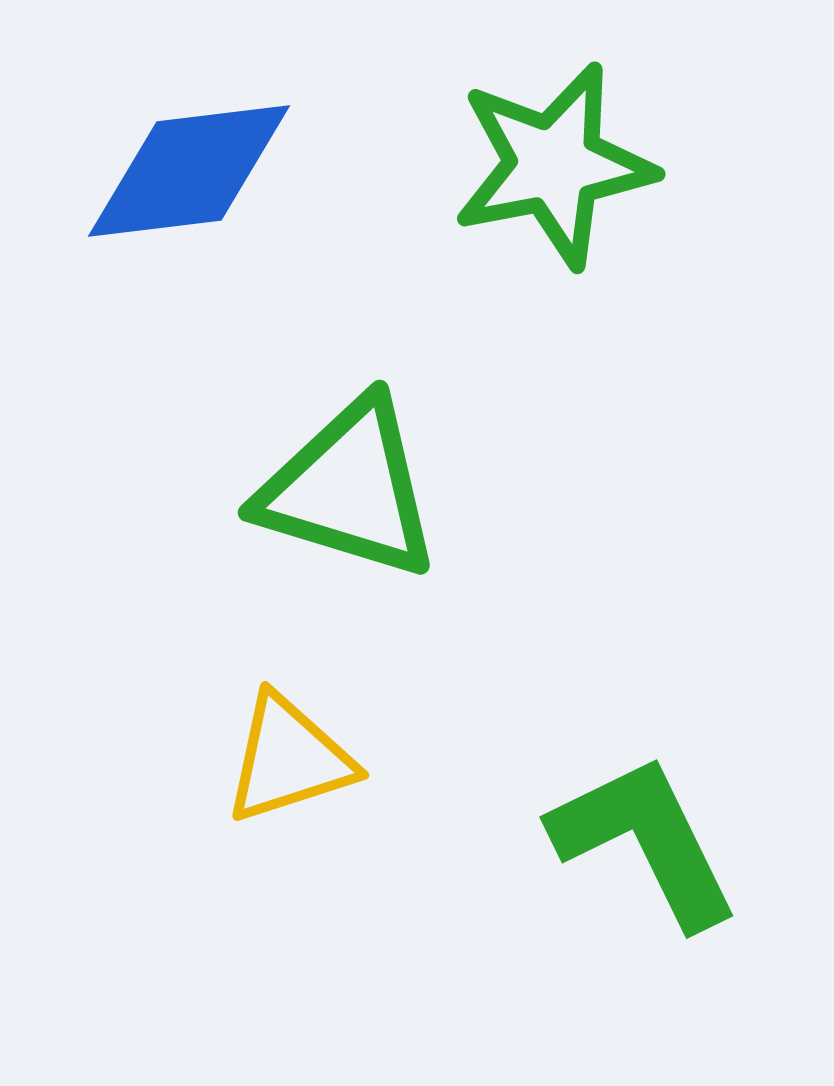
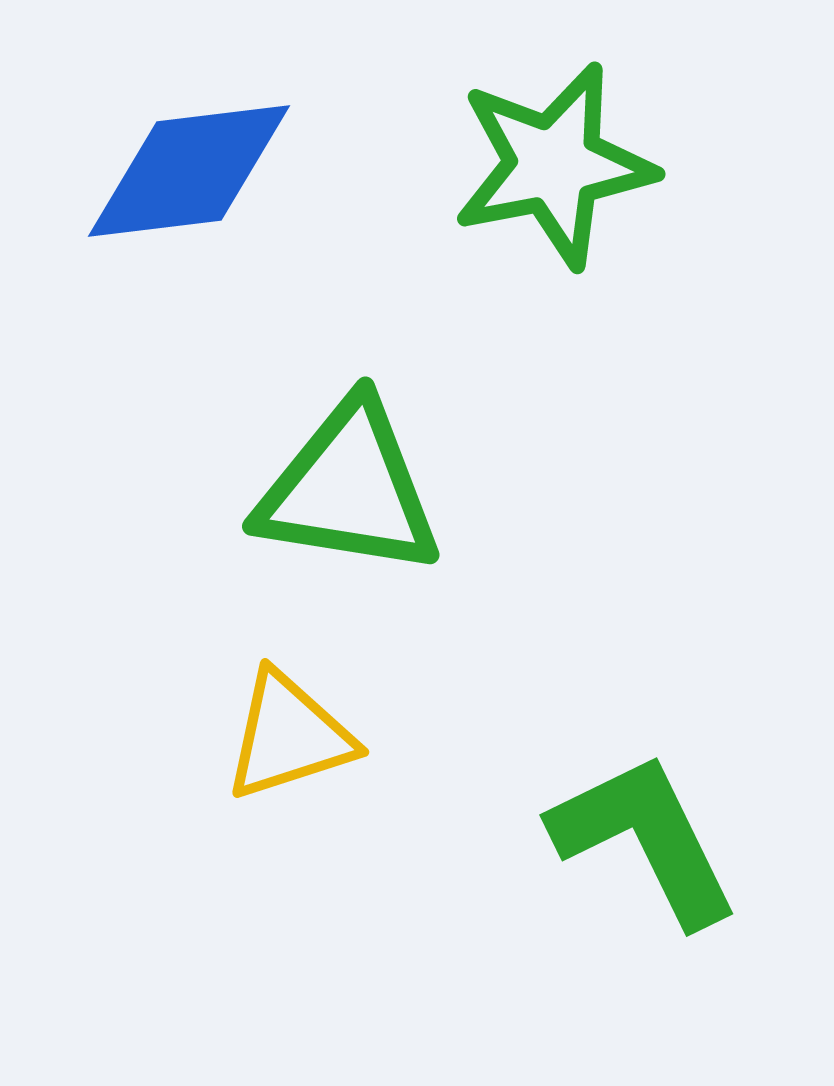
green triangle: rotated 8 degrees counterclockwise
yellow triangle: moved 23 px up
green L-shape: moved 2 px up
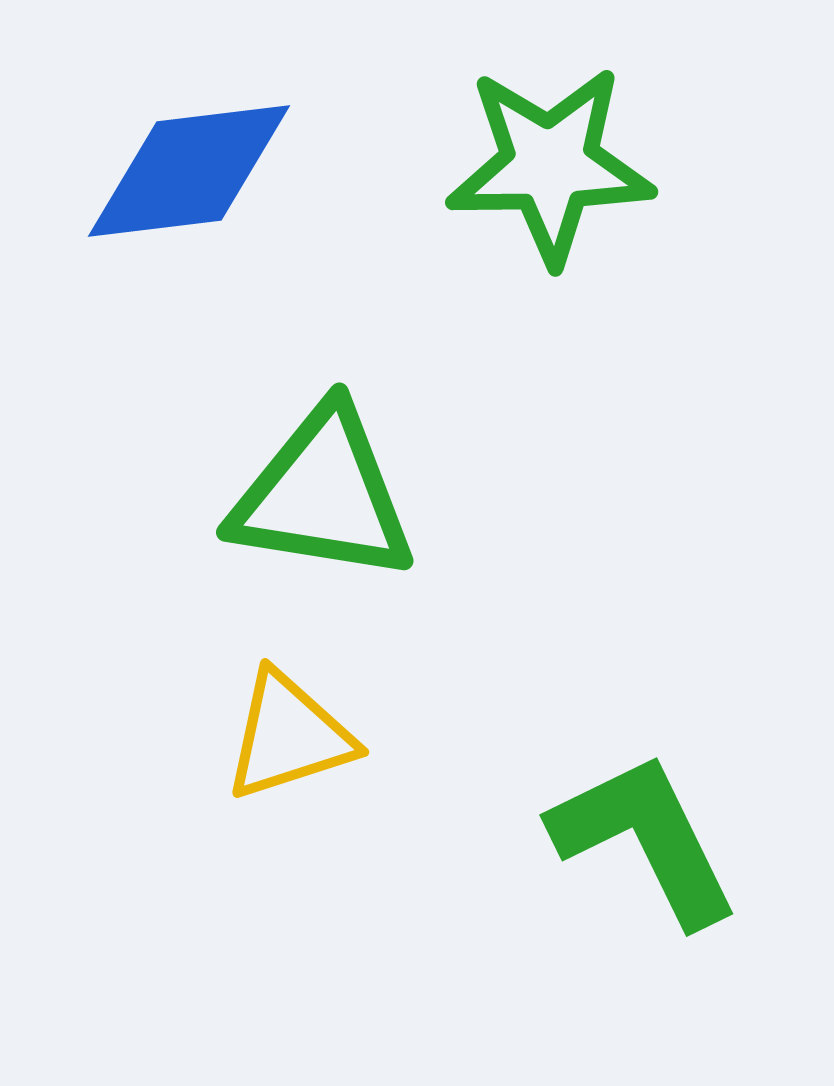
green star: moved 4 px left; rotated 10 degrees clockwise
green triangle: moved 26 px left, 6 px down
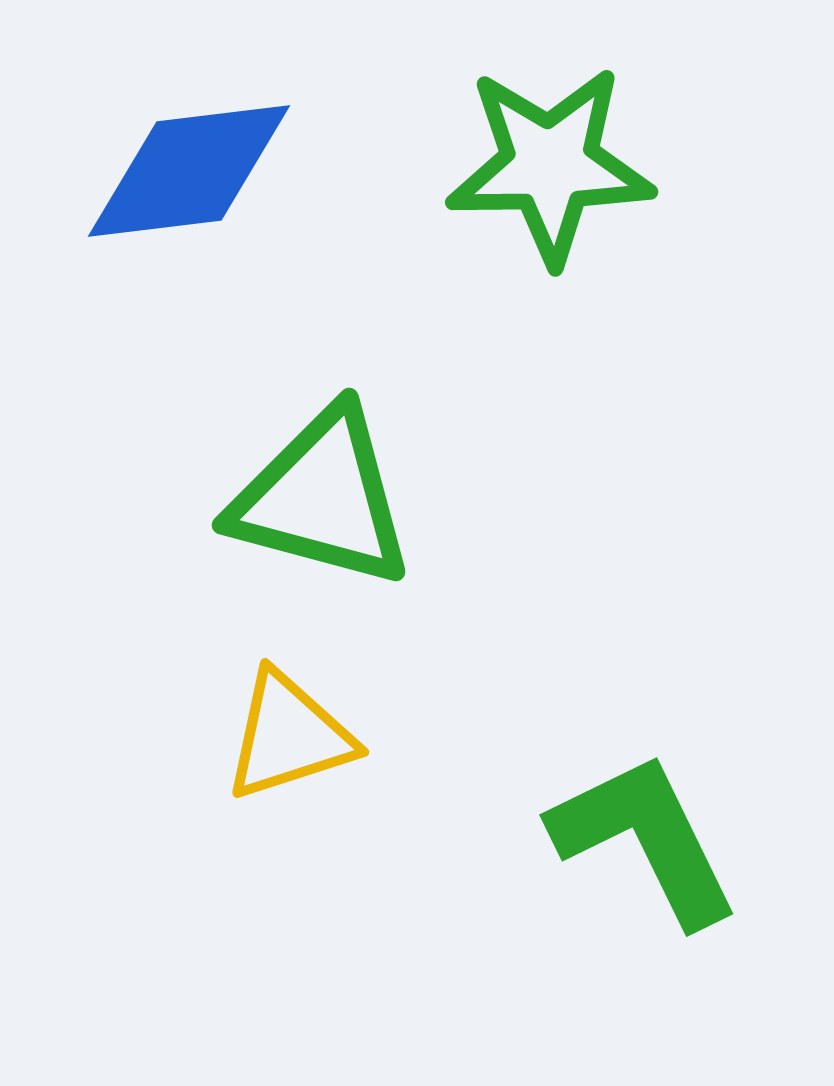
green triangle: moved 1 px left, 3 px down; rotated 6 degrees clockwise
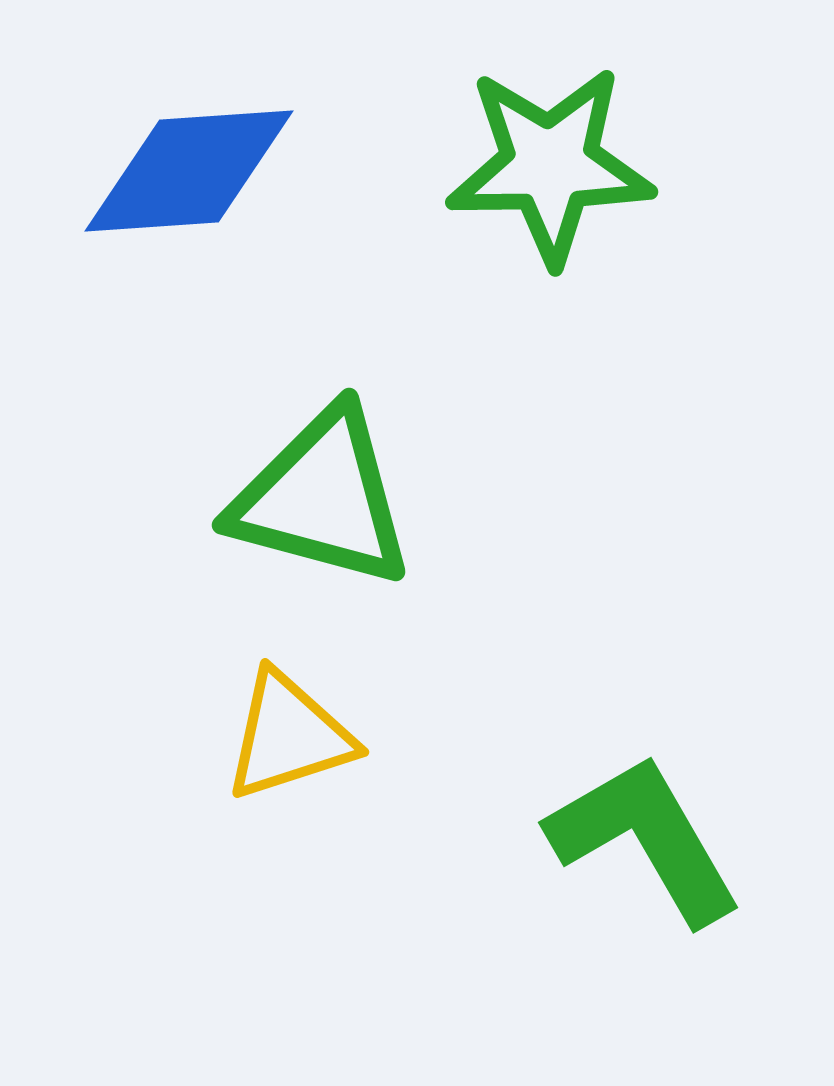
blue diamond: rotated 3 degrees clockwise
green L-shape: rotated 4 degrees counterclockwise
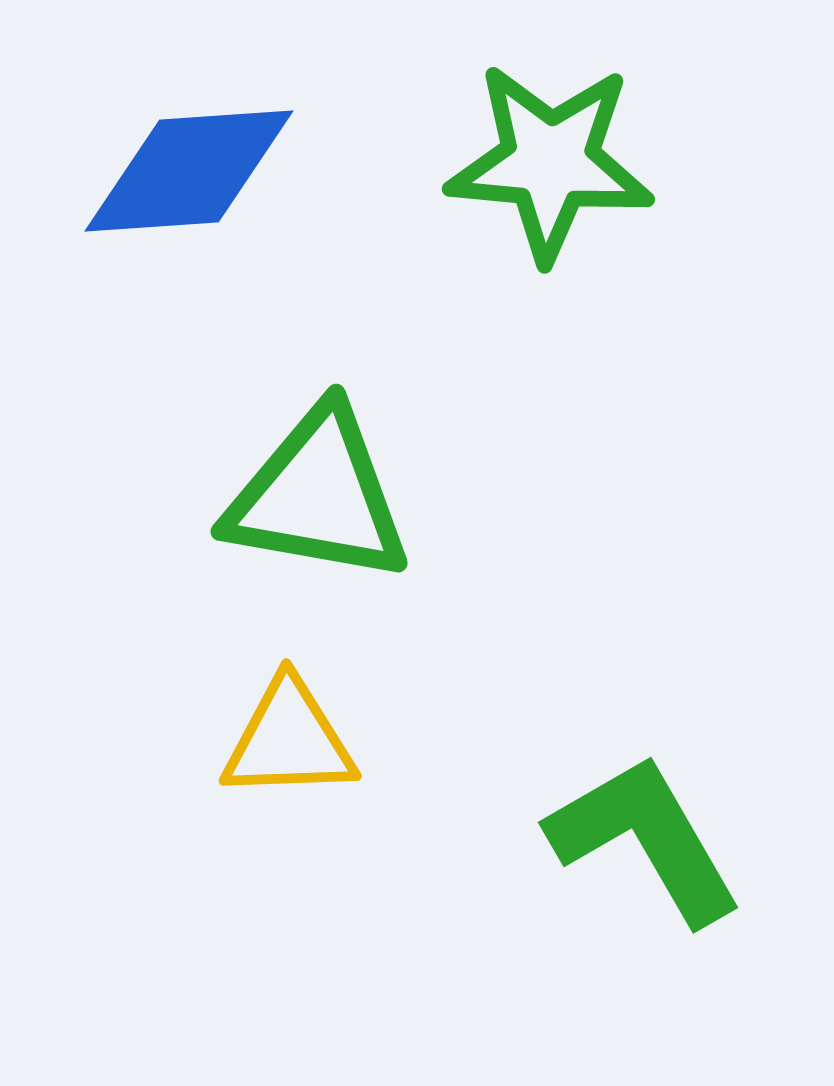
green star: moved 3 px up; rotated 6 degrees clockwise
green triangle: moved 4 px left, 2 px up; rotated 5 degrees counterclockwise
yellow triangle: moved 4 px down; rotated 16 degrees clockwise
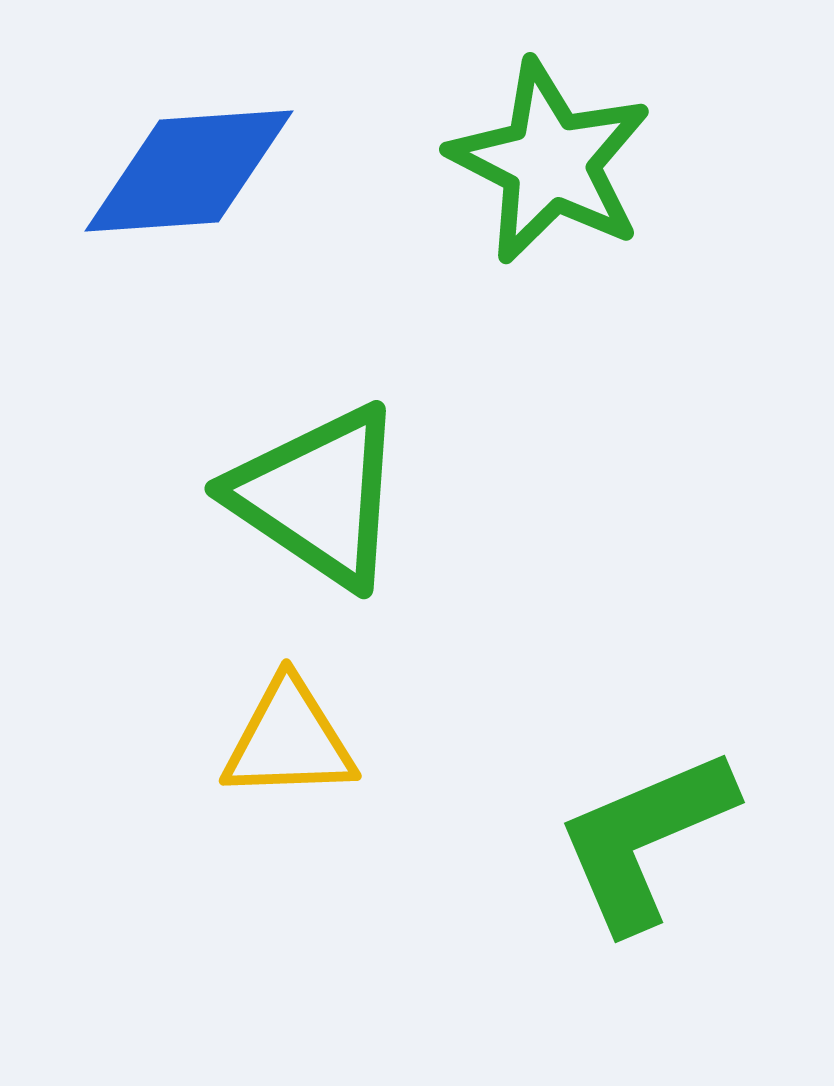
green star: rotated 22 degrees clockwise
green triangle: rotated 24 degrees clockwise
green L-shape: rotated 83 degrees counterclockwise
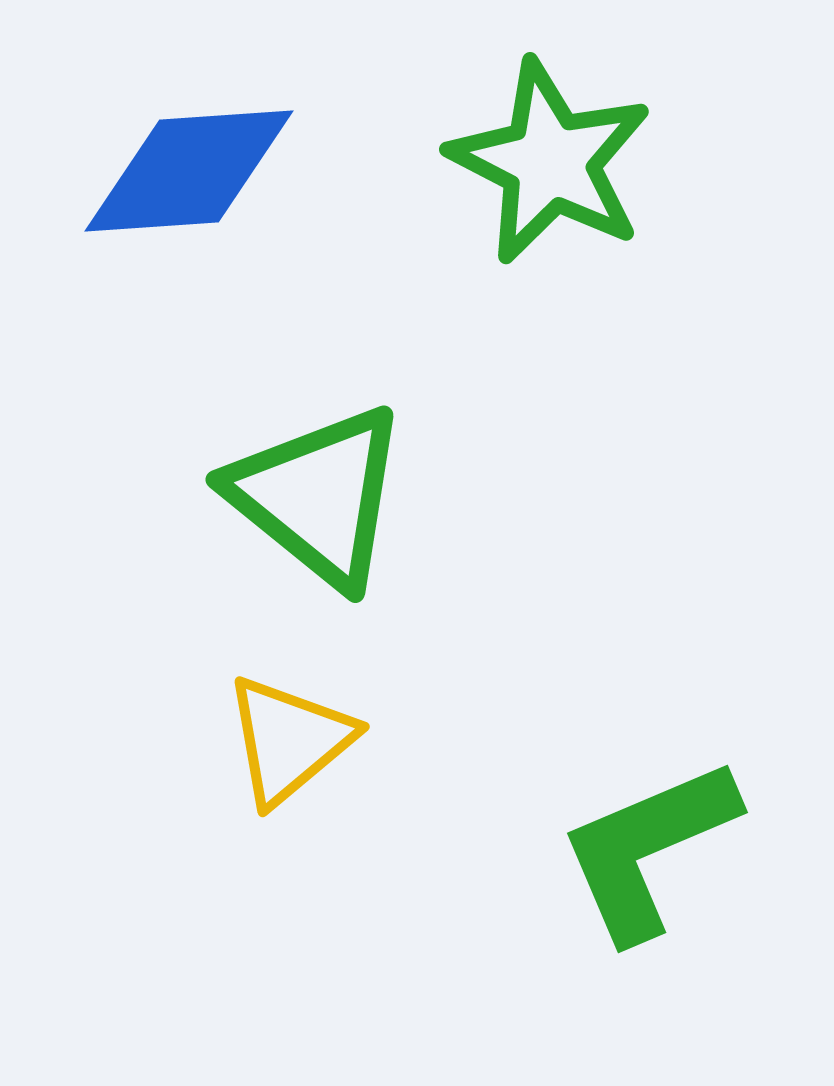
green triangle: rotated 5 degrees clockwise
yellow triangle: rotated 38 degrees counterclockwise
green L-shape: moved 3 px right, 10 px down
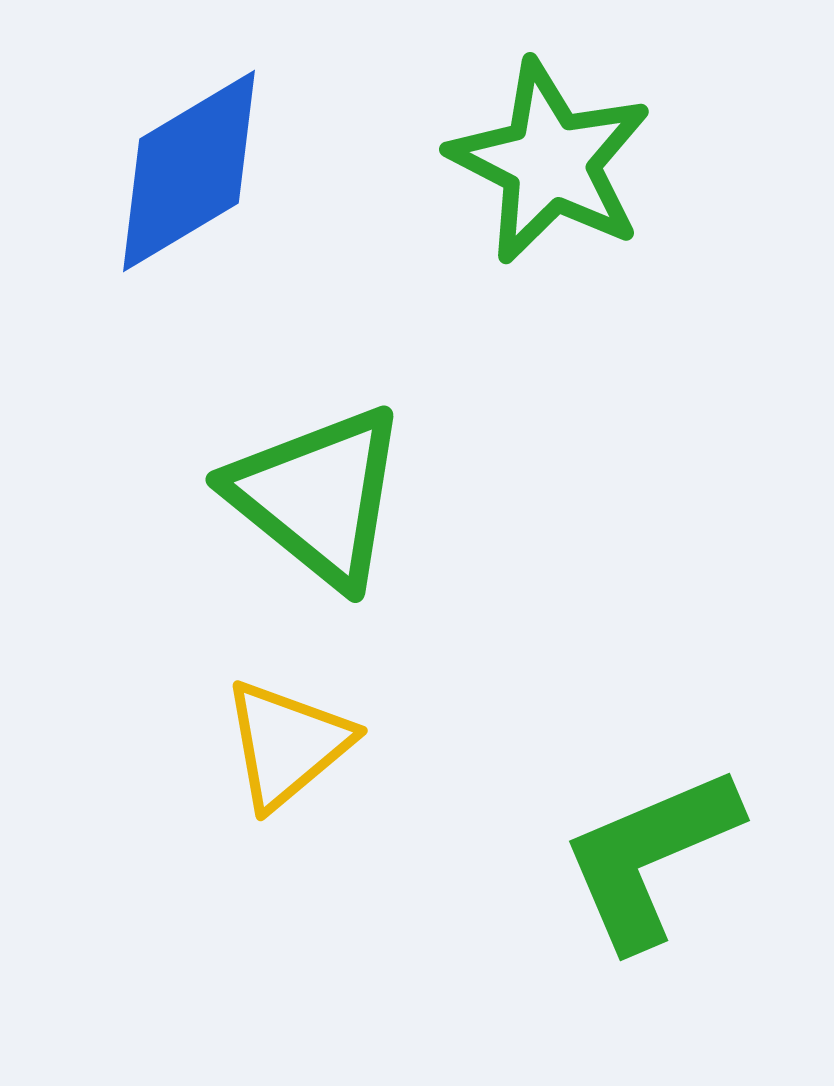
blue diamond: rotated 27 degrees counterclockwise
yellow triangle: moved 2 px left, 4 px down
green L-shape: moved 2 px right, 8 px down
